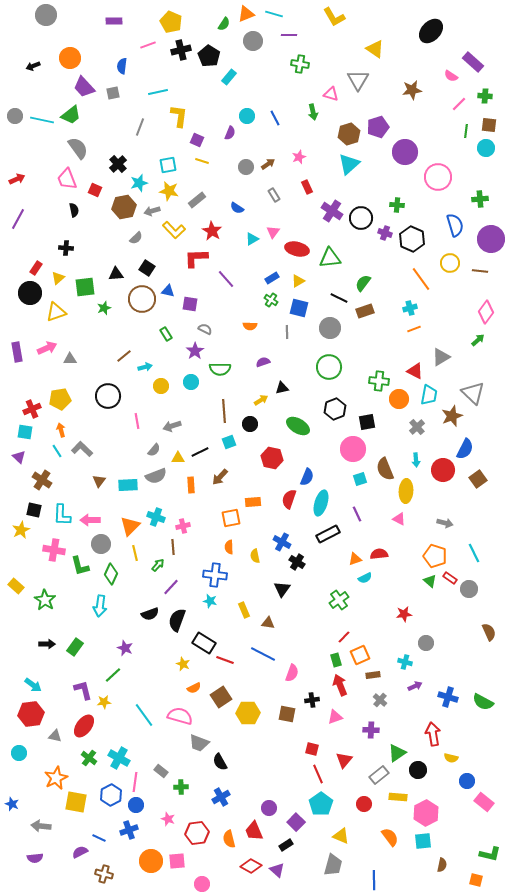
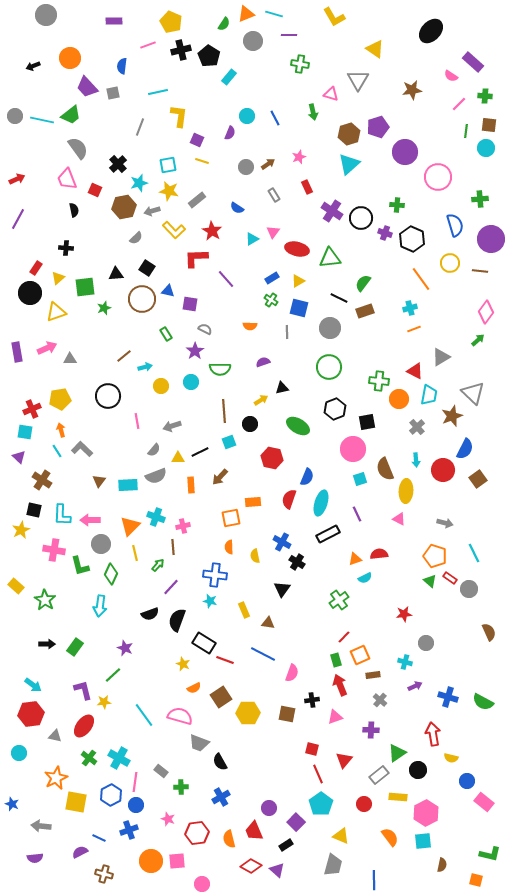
purple trapezoid at (84, 87): moved 3 px right
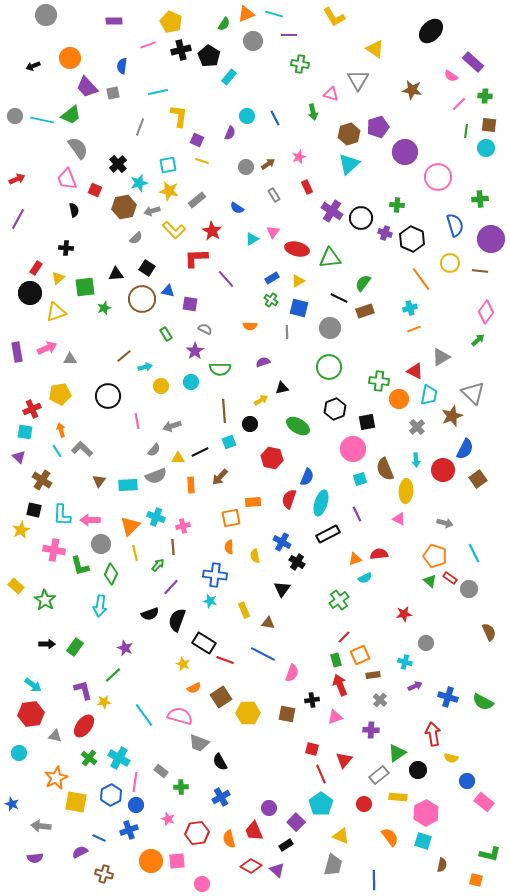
brown star at (412, 90): rotated 18 degrees clockwise
yellow pentagon at (60, 399): moved 5 px up
red line at (318, 774): moved 3 px right
cyan square at (423, 841): rotated 24 degrees clockwise
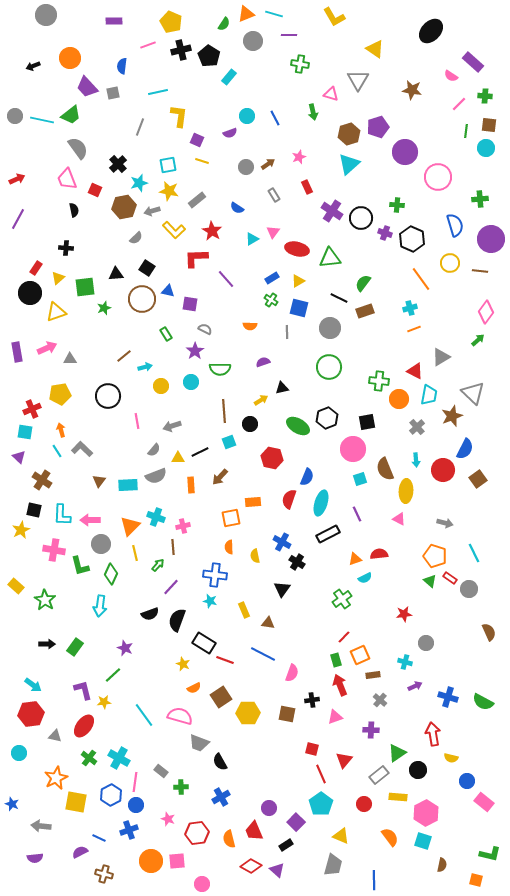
purple semicircle at (230, 133): rotated 48 degrees clockwise
black hexagon at (335, 409): moved 8 px left, 9 px down
green cross at (339, 600): moved 3 px right, 1 px up
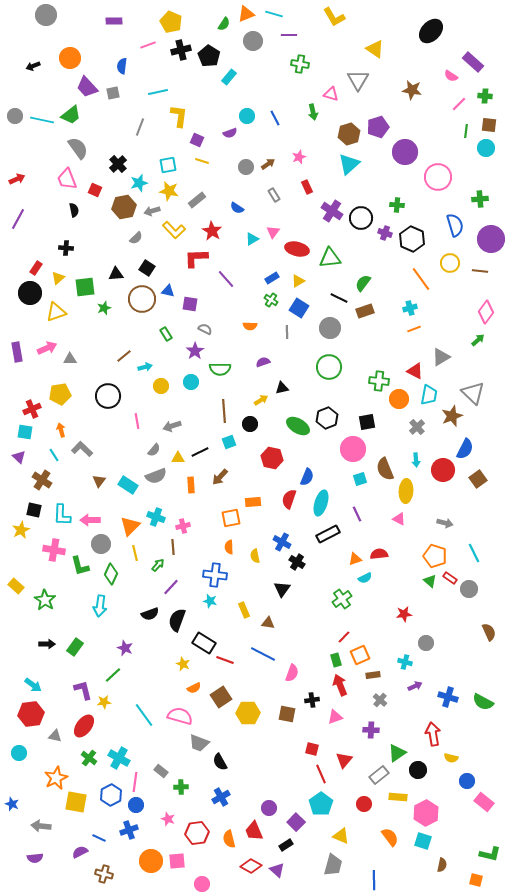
blue square at (299, 308): rotated 18 degrees clockwise
cyan line at (57, 451): moved 3 px left, 4 px down
cyan rectangle at (128, 485): rotated 36 degrees clockwise
